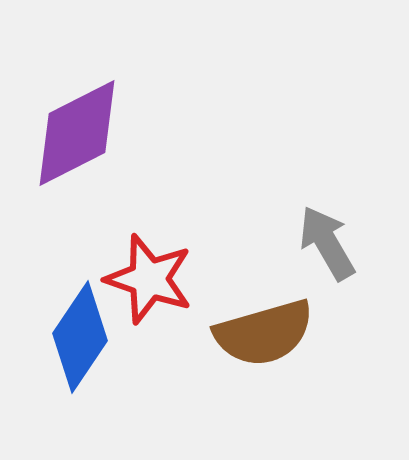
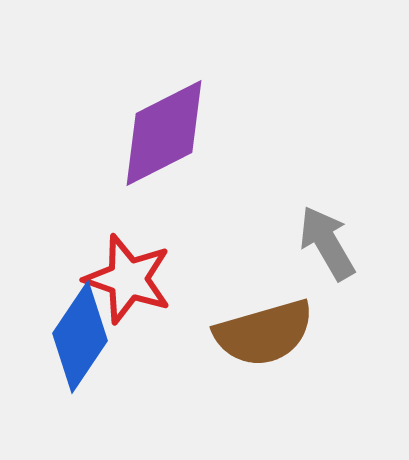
purple diamond: moved 87 px right
red star: moved 21 px left
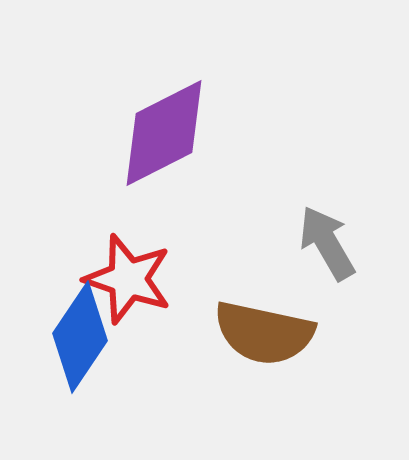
brown semicircle: rotated 28 degrees clockwise
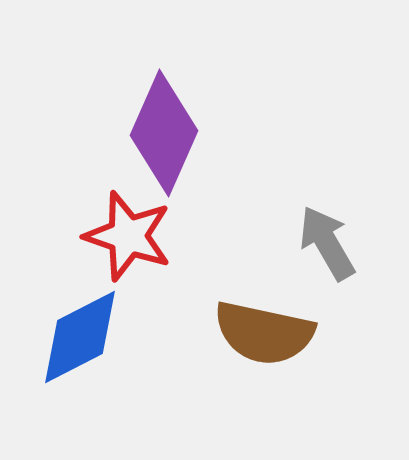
purple diamond: rotated 39 degrees counterclockwise
red star: moved 43 px up
blue diamond: rotated 29 degrees clockwise
